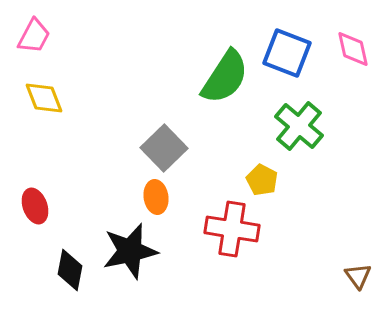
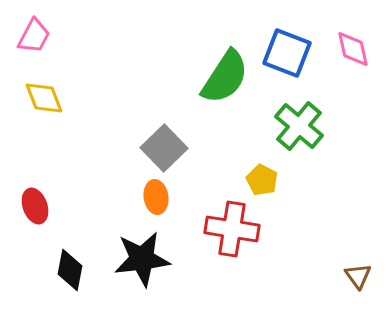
black star: moved 12 px right, 8 px down; rotated 6 degrees clockwise
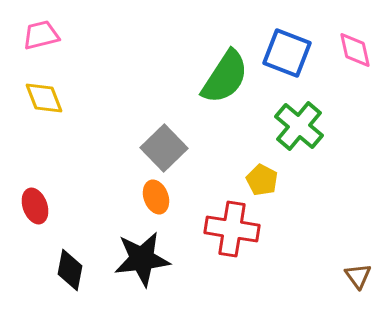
pink trapezoid: moved 7 px right, 1 px up; rotated 132 degrees counterclockwise
pink diamond: moved 2 px right, 1 px down
orange ellipse: rotated 12 degrees counterclockwise
